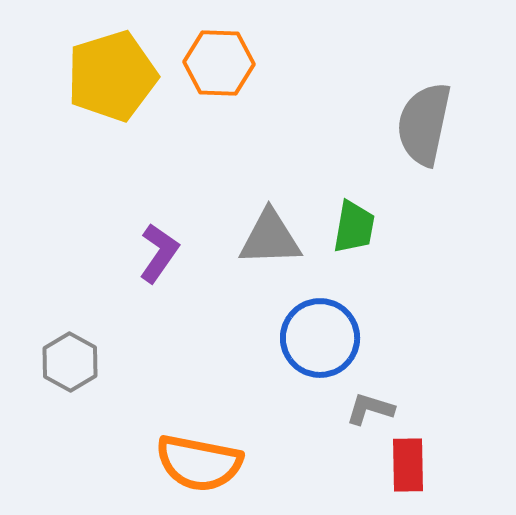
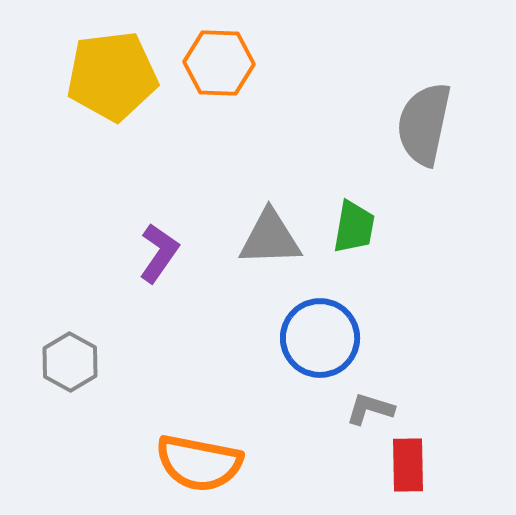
yellow pentagon: rotated 10 degrees clockwise
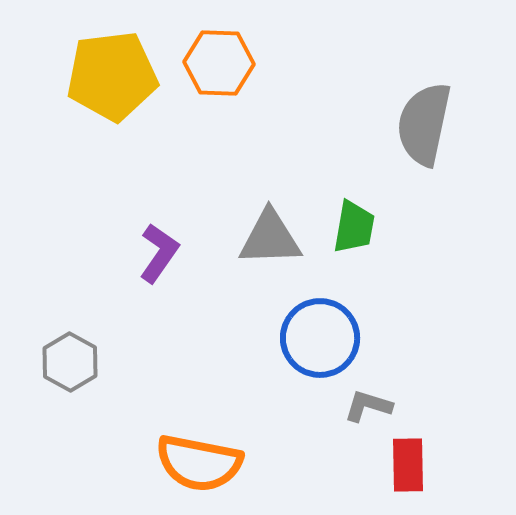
gray L-shape: moved 2 px left, 3 px up
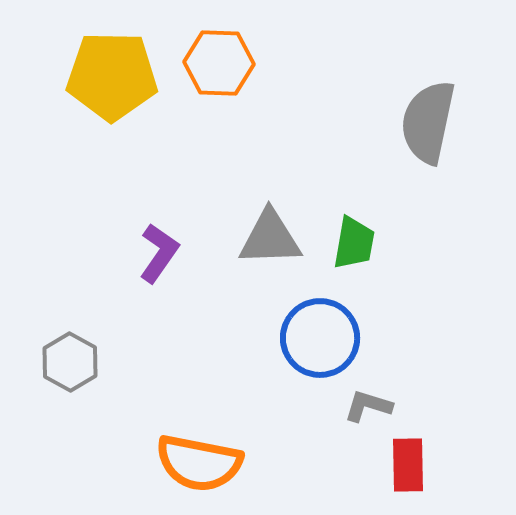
yellow pentagon: rotated 8 degrees clockwise
gray semicircle: moved 4 px right, 2 px up
green trapezoid: moved 16 px down
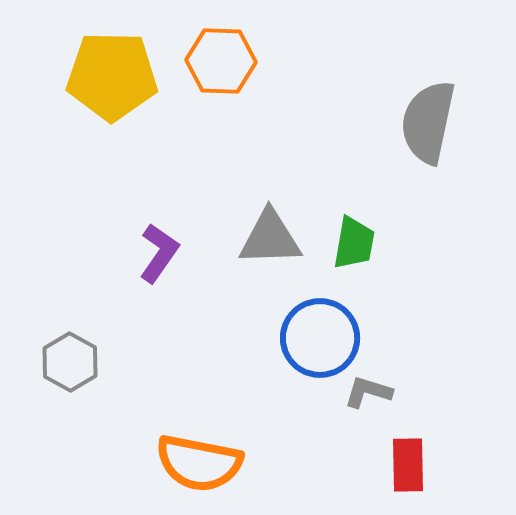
orange hexagon: moved 2 px right, 2 px up
gray L-shape: moved 14 px up
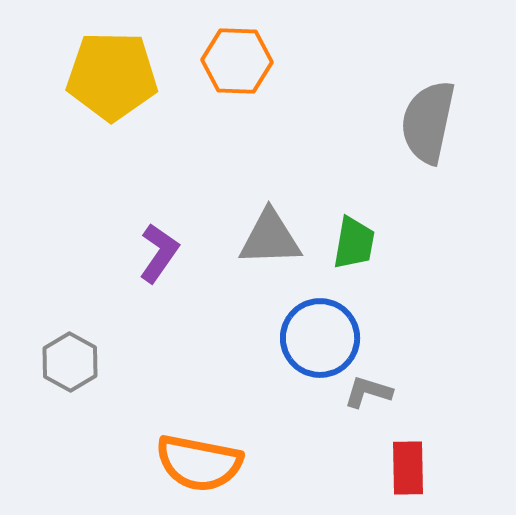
orange hexagon: moved 16 px right
red rectangle: moved 3 px down
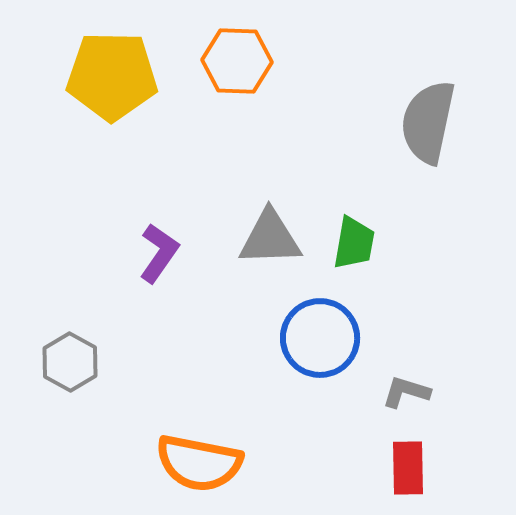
gray L-shape: moved 38 px right
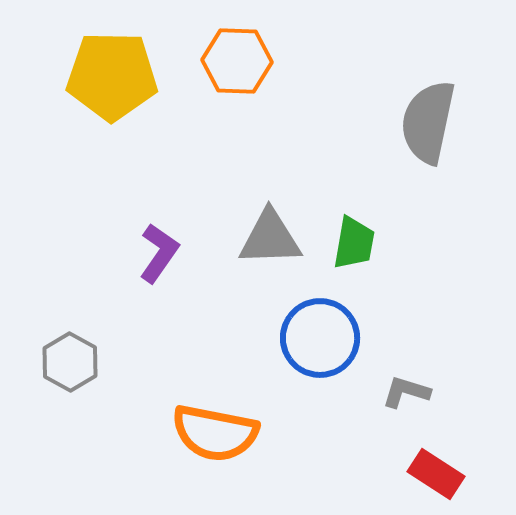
orange semicircle: moved 16 px right, 30 px up
red rectangle: moved 28 px right, 6 px down; rotated 56 degrees counterclockwise
